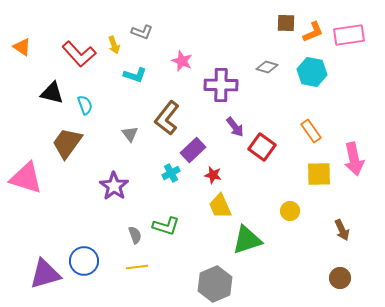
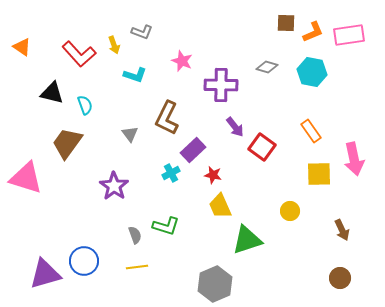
brown L-shape: rotated 12 degrees counterclockwise
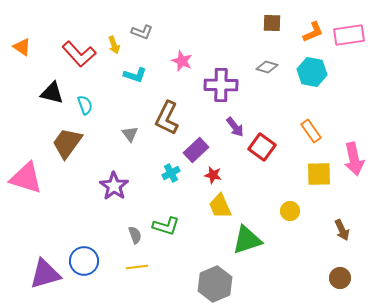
brown square: moved 14 px left
purple rectangle: moved 3 px right
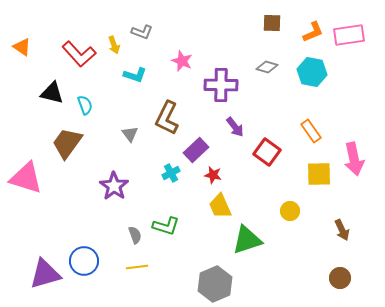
red square: moved 5 px right, 5 px down
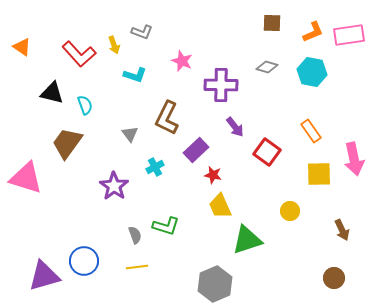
cyan cross: moved 16 px left, 6 px up
purple triangle: moved 1 px left, 2 px down
brown circle: moved 6 px left
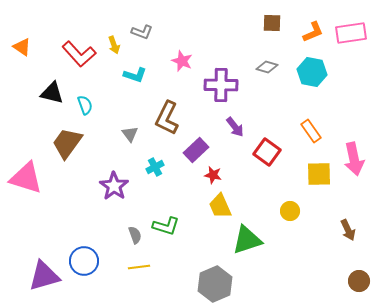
pink rectangle: moved 2 px right, 2 px up
brown arrow: moved 6 px right
yellow line: moved 2 px right
brown circle: moved 25 px right, 3 px down
